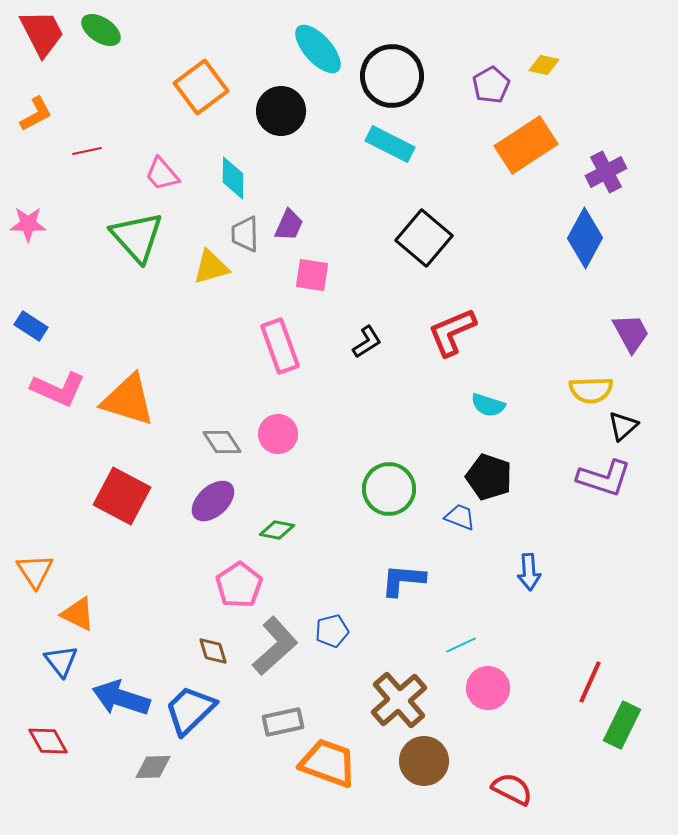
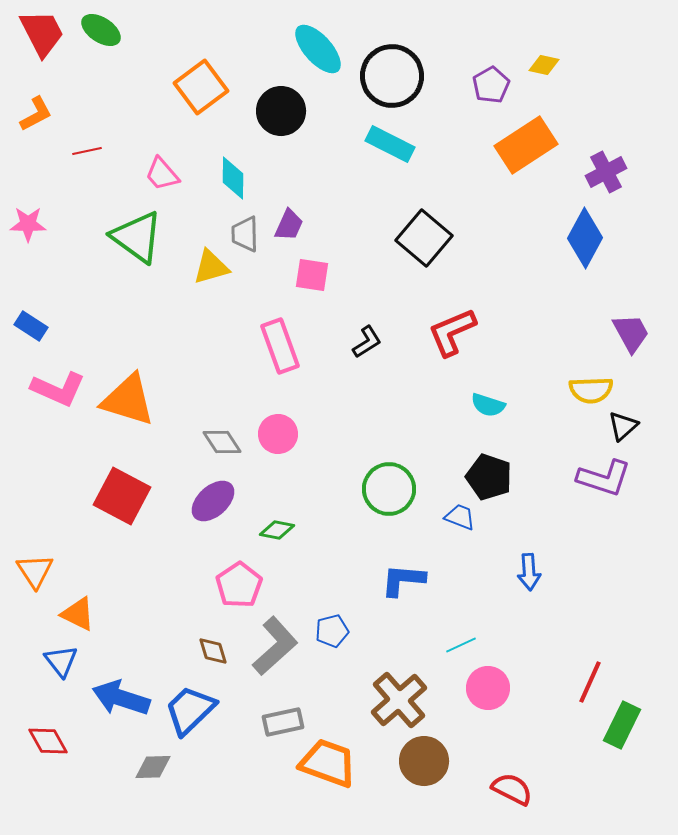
green triangle at (137, 237): rotated 12 degrees counterclockwise
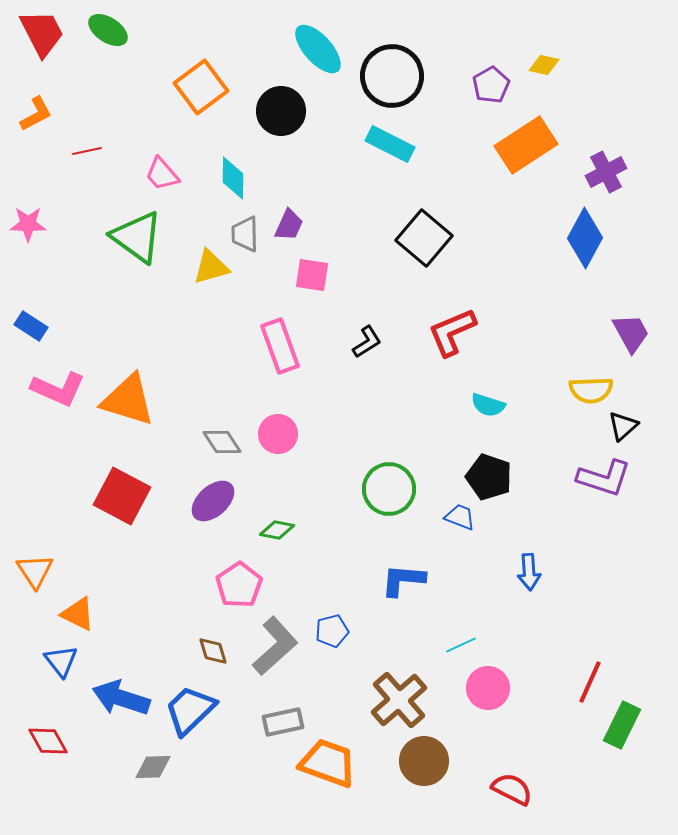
green ellipse at (101, 30): moved 7 px right
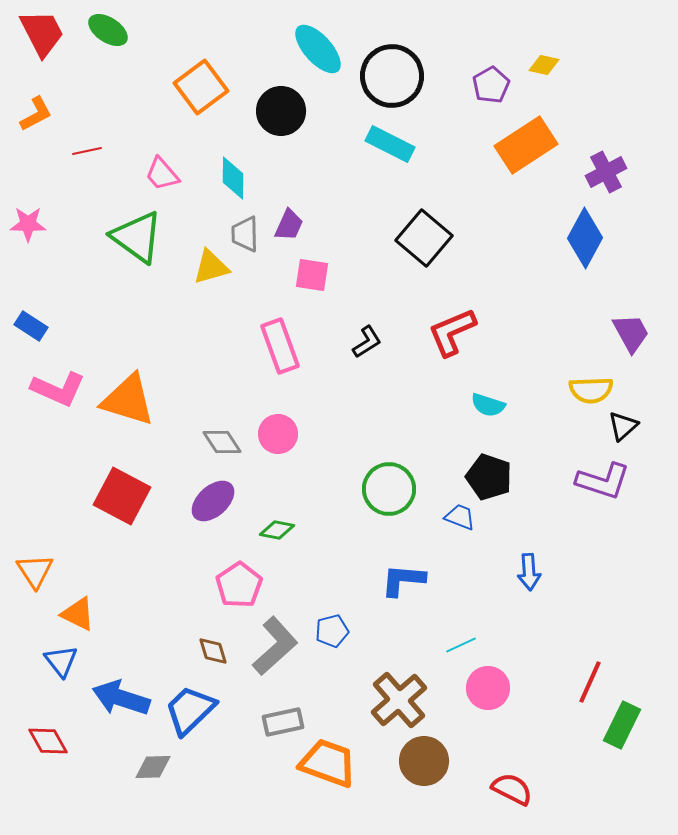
purple L-shape at (604, 478): moved 1 px left, 3 px down
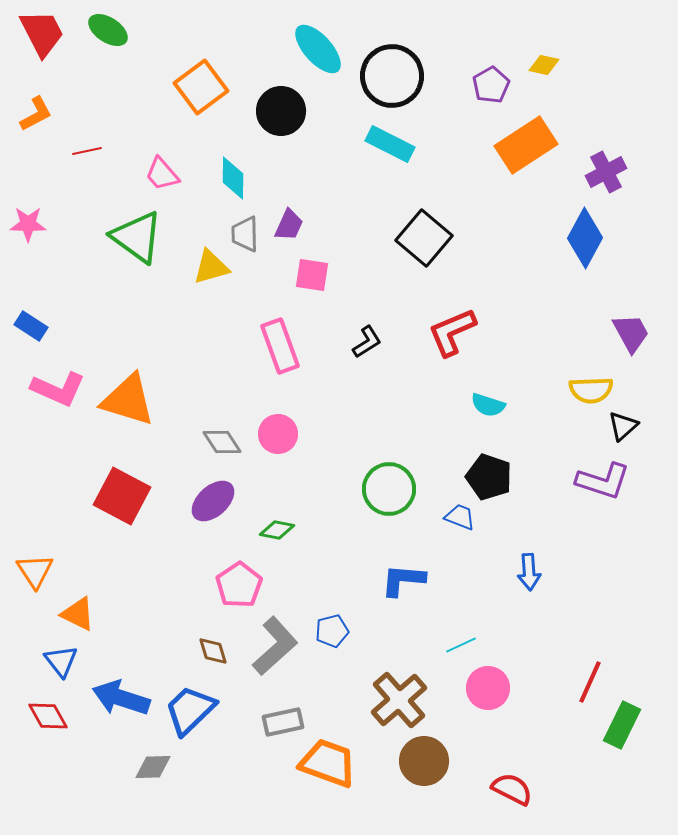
red diamond at (48, 741): moved 25 px up
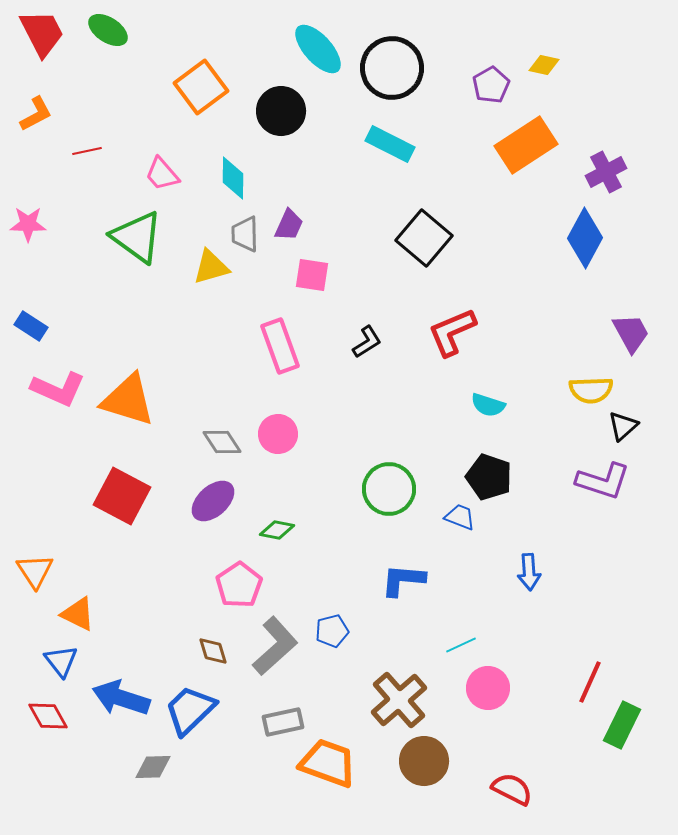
black circle at (392, 76): moved 8 px up
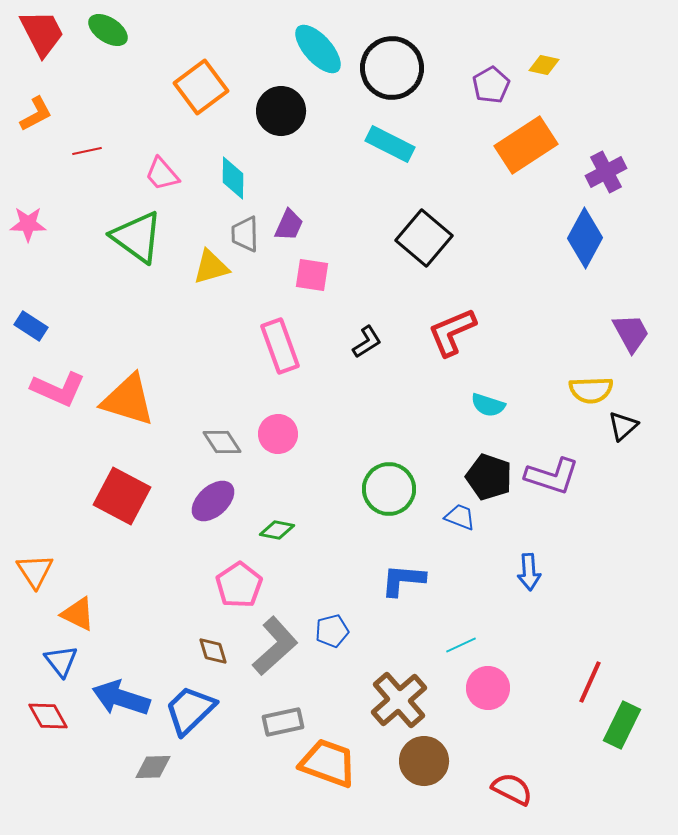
purple L-shape at (603, 481): moved 51 px left, 5 px up
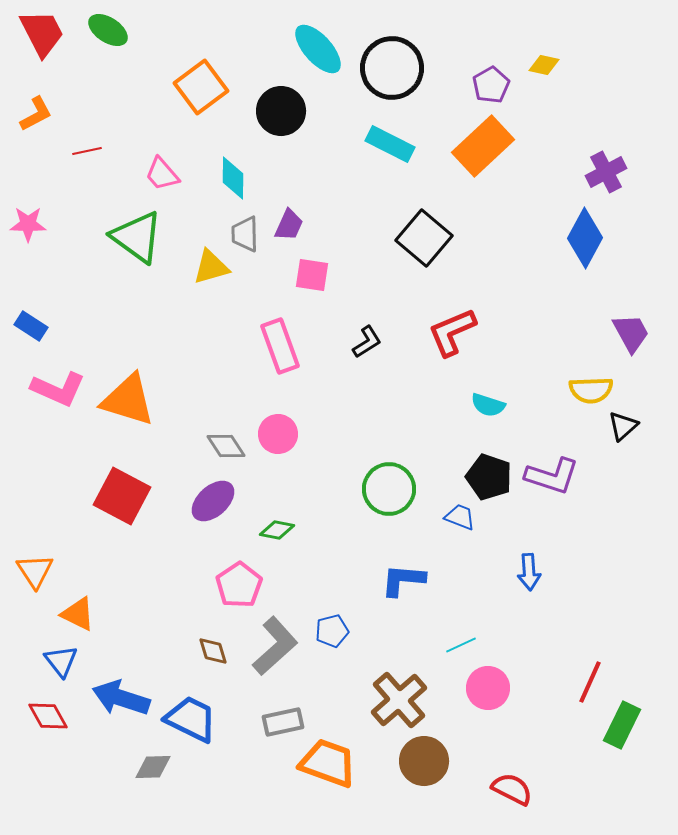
orange rectangle at (526, 145): moved 43 px left, 1 px down; rotated 10 degrees counterclockwise
gray diamond at (222, 442): moved 4 px right, 4 px down
blue trapezoid at (190, 710): moved 1 px right, 9 px down; rotated 70 degrees clockwise
